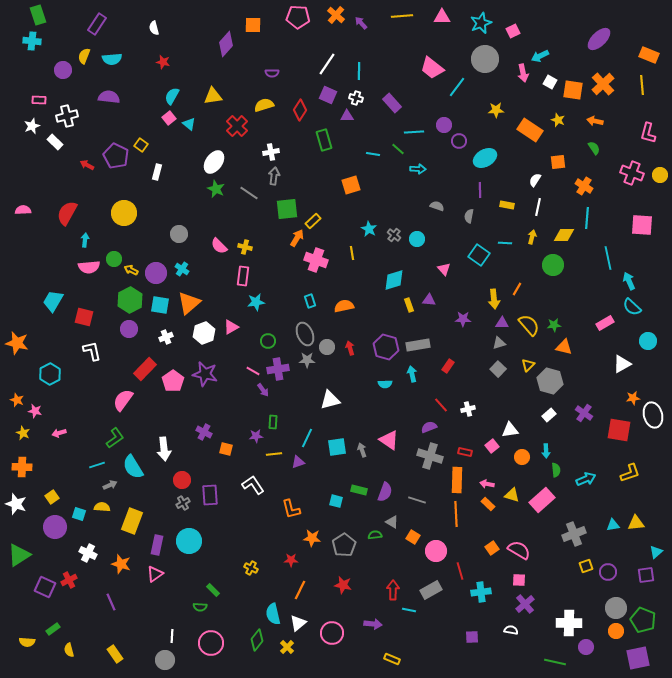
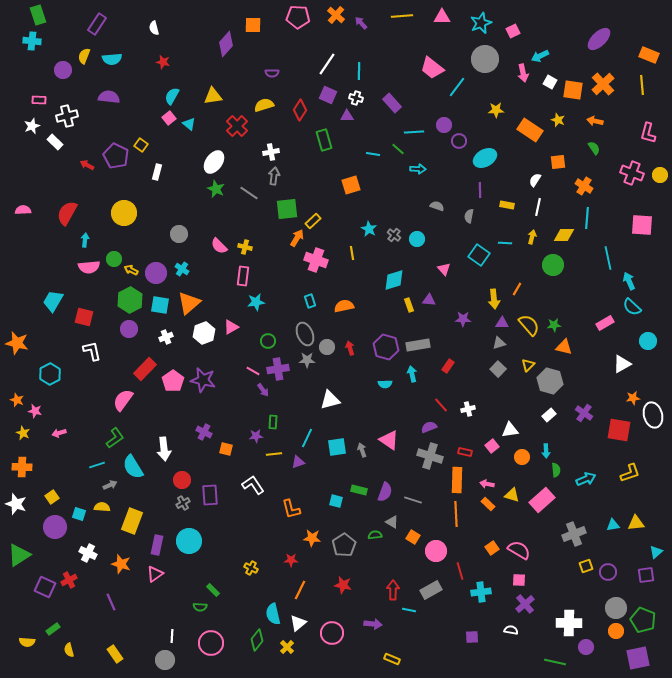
purple star at (205, 374): moved 2 px left, 6 px down
gray line at (417, 500): moved 4 px left
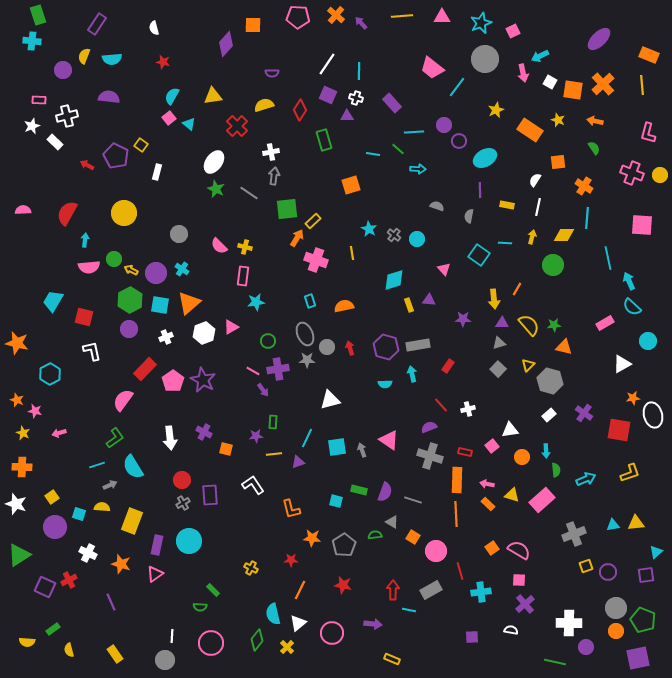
yellow star at (496, 110): rotated 21 degrees counterclockwise
purple star at (203, 380): rotated 15 degrees clockwise
white arrow at (164, 449): moved 6 px right, 11 px up
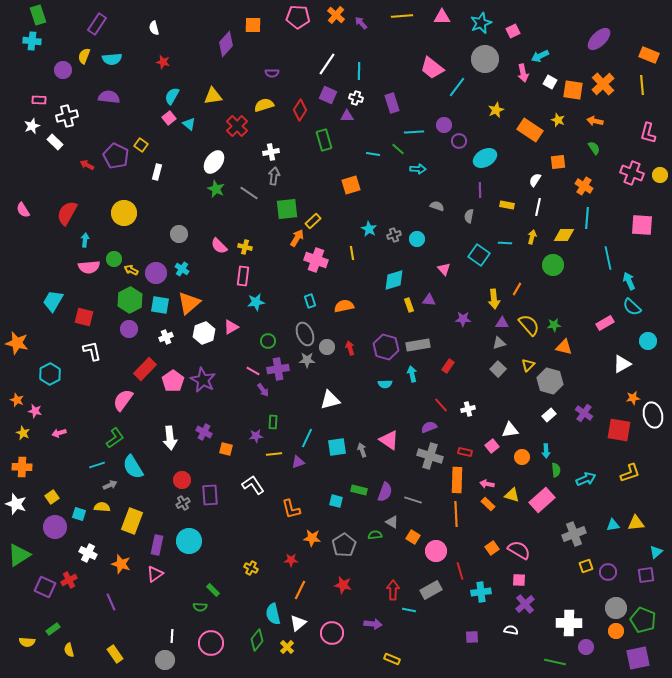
purple rectangle at (392, 103): rotated 24 degrees clockwise
pink semicircle at (23, 210): rotated 119 degrees counterclockwise
gray cross at (394, 235): rotated 32 degrees clockwise
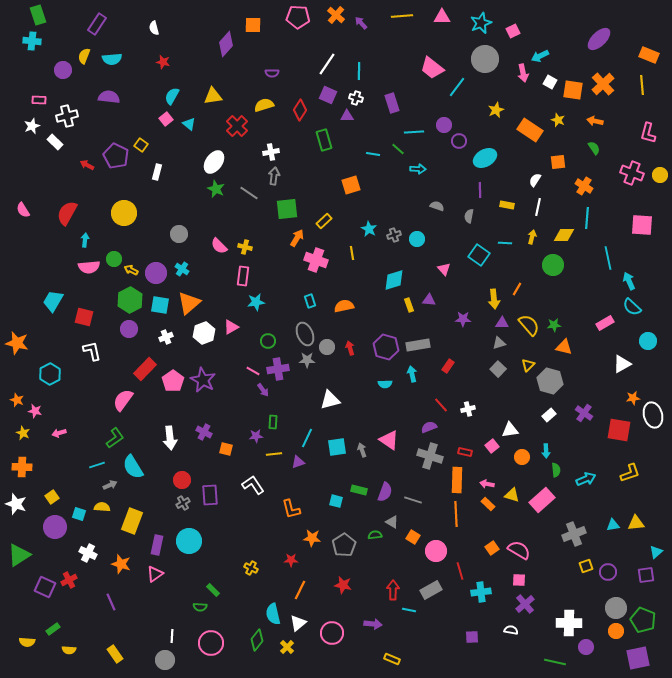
pink square at (169, 118): moved 3 px left, 1 px down
yellow rectangle at (313, 221): moved 11 px right
yellow semicircle at (69, 650): rotated 72 degrees counterclockwise
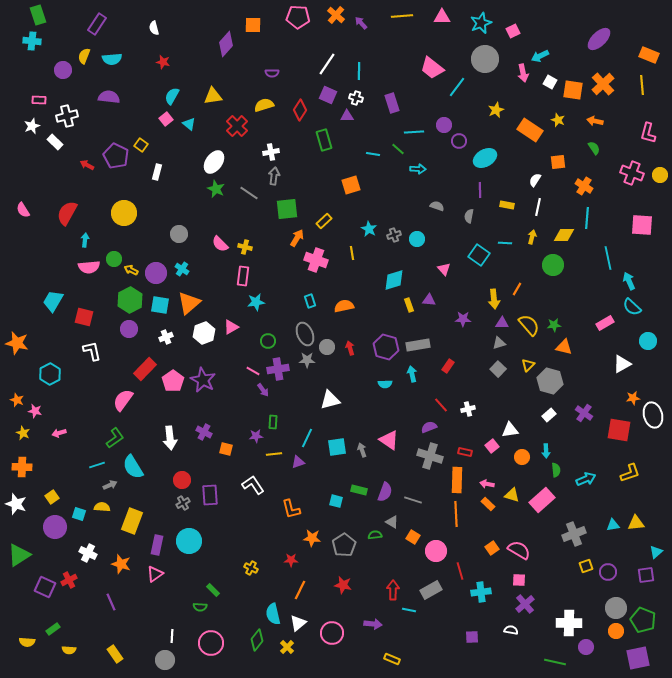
pink semicircle at (219, 246): moved 1 px right, 2 px up
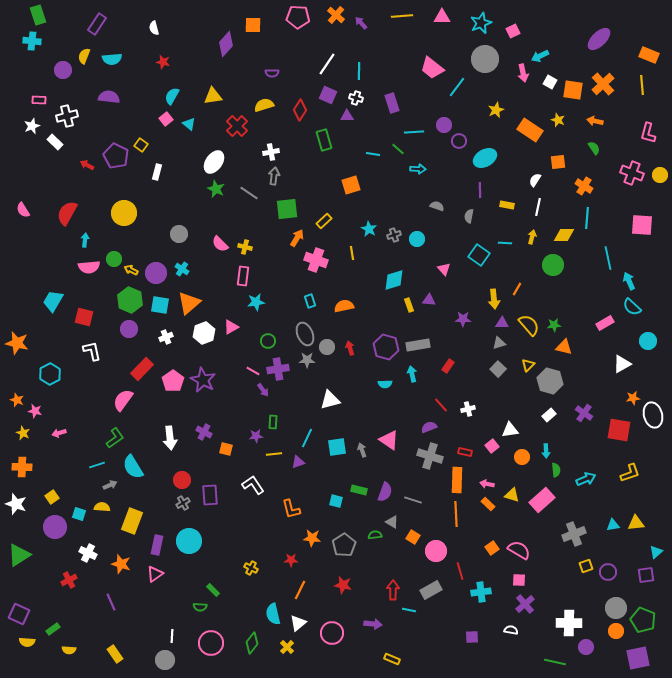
green hexagon at (130, 300): rotated 10 degrees counterclockwise
red rectangle at (145, 369): moved 3 px left
purple square at (45, 587): moved 26 px left, 27 px down
green diamond at (257, 640): moved 5 px left, 3 px down
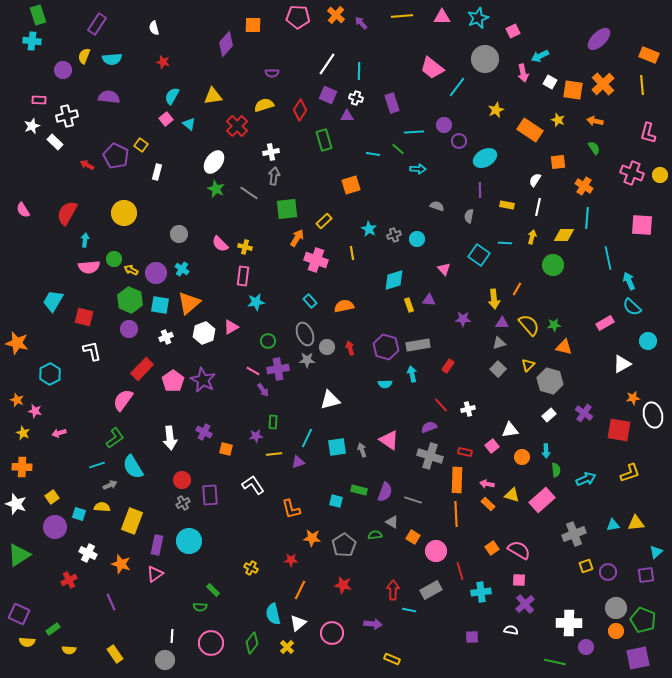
cyan star at (481, 23): moved 3 px left, 5 px up
cyan rectangle at (310, 301): rotated 24 degrees counterclockwise
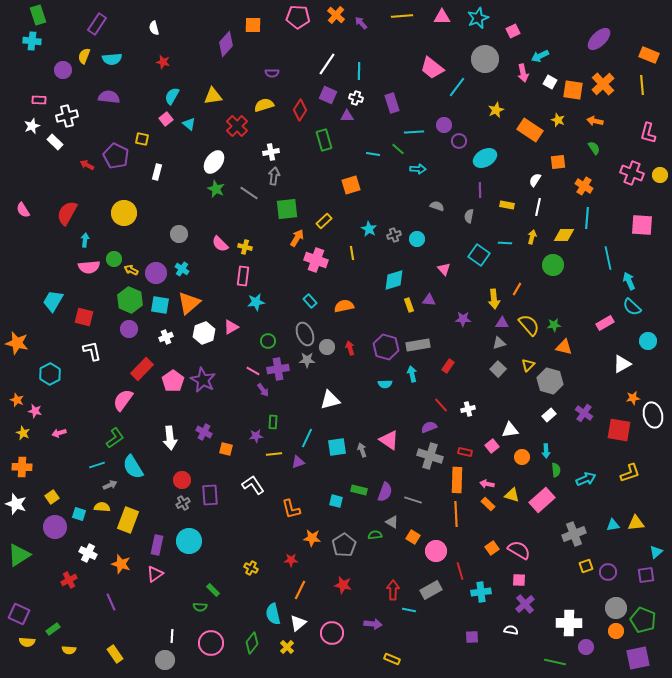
yellow square at (141, 145): moved 1 px right, 6 px up; rotated 24 degrees counterclockwise
yellow rectangle at (132, 521): moved 4 px left, 1 px up
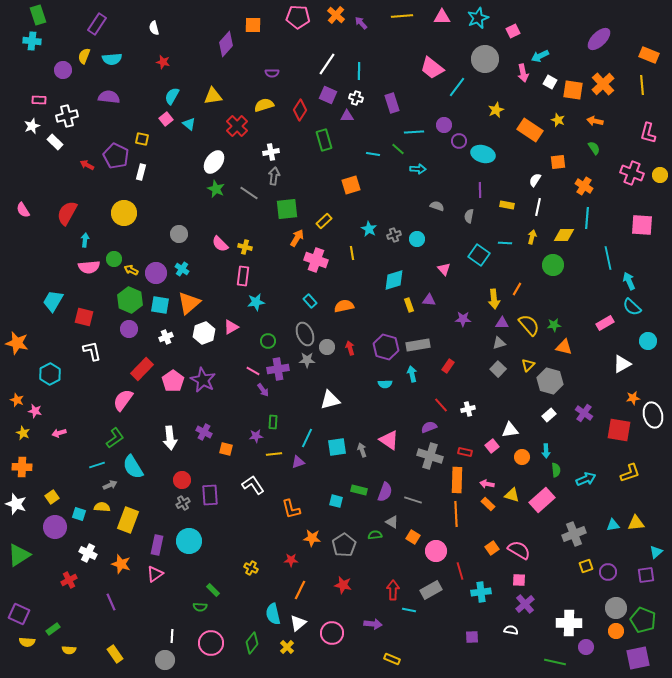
cyan ellipse at (485, 158): moved 2 px left, 4 px up; rotated 45 degrees clockwise
white rectangle at (157, 172): moved 16 px left
